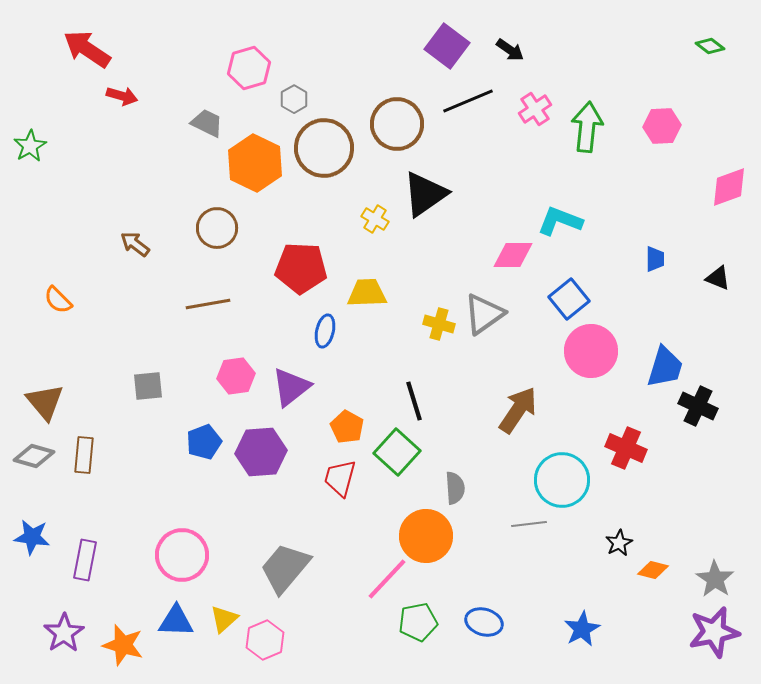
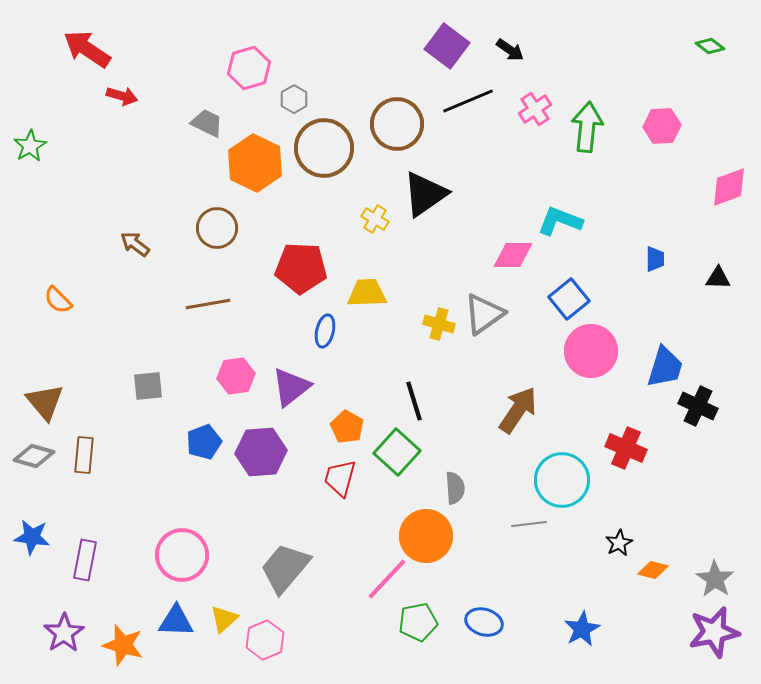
black triangle at (718, 278): rotated 20 degrees counterclockwise
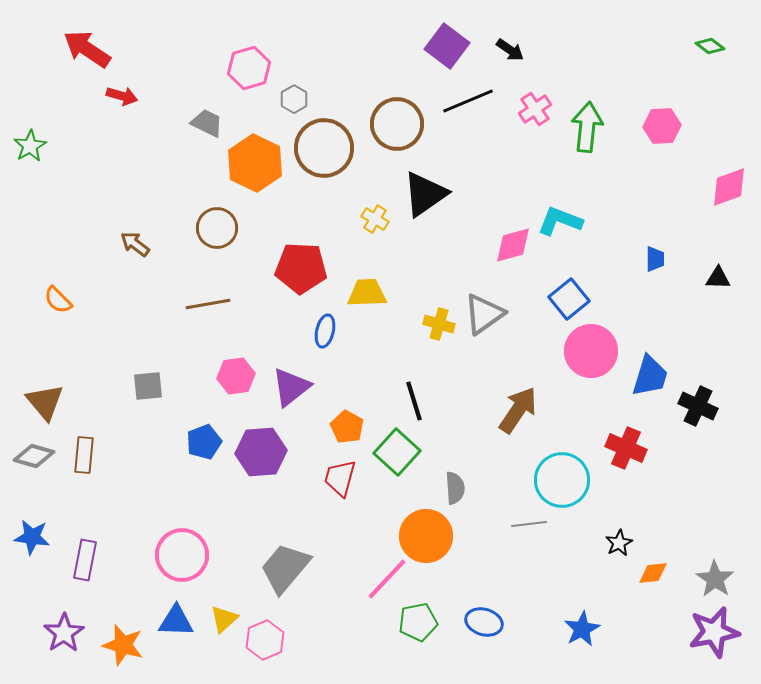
pink diamond at (513, 255): moved 10 px up; rotated 15 degrees counterclockwise
blue trapezoid at (665, 367): moved 15 px left, 9 px down
orange diamond at (653, 570): moved 3 px down; rotated 20 degrees counterclockwise
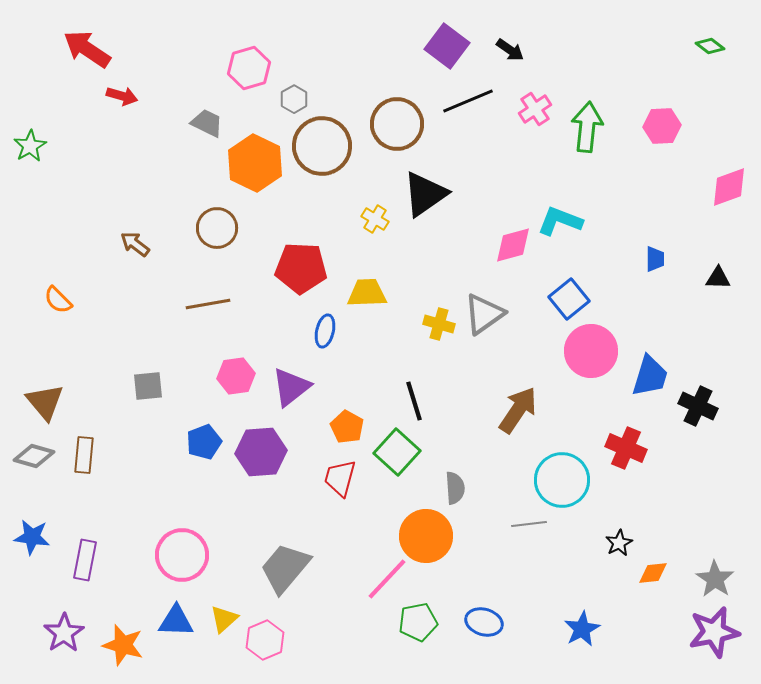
brown circle at (324, 148): moved 2 px left, 2 px up
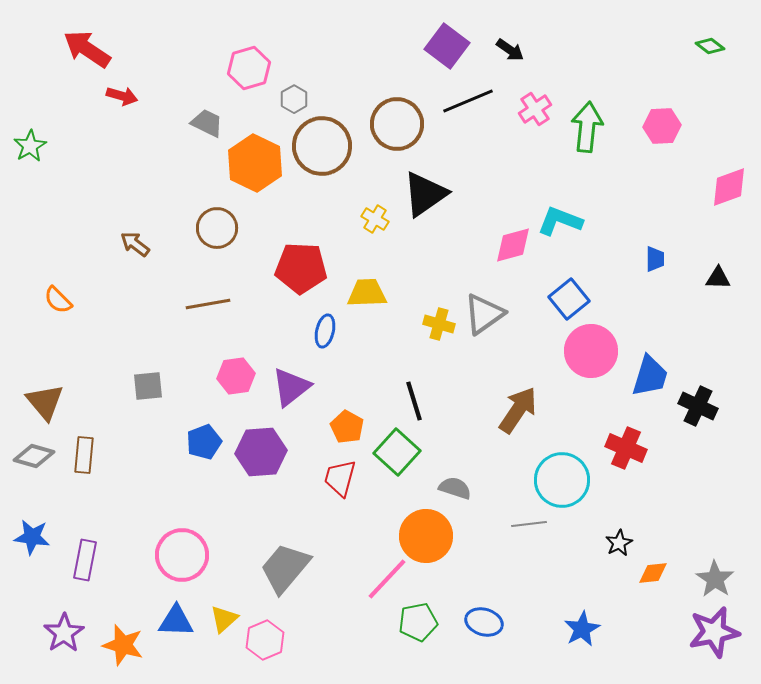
gray semicircle at (455, 488): rotated 68 degrees counterclockwise
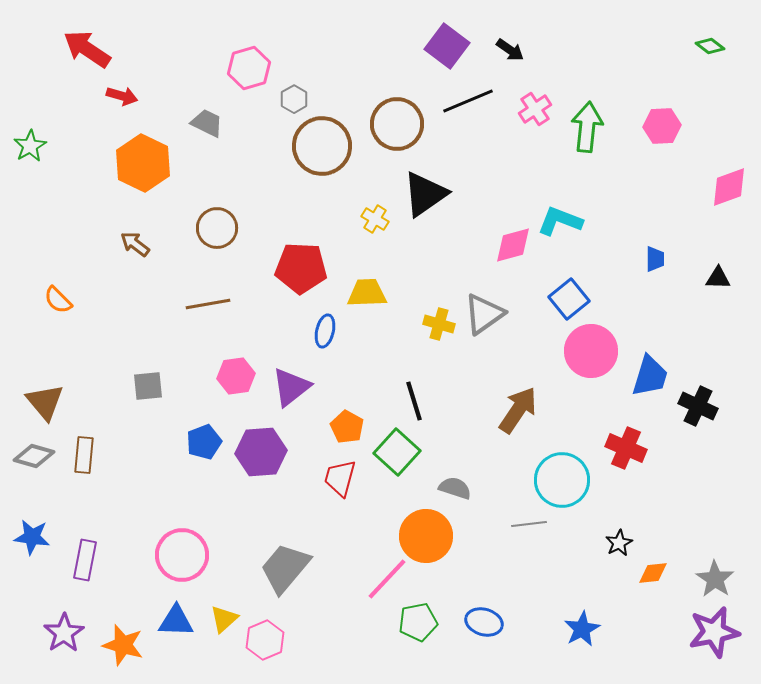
orange hexagon at (255, 163): moved 112 px left
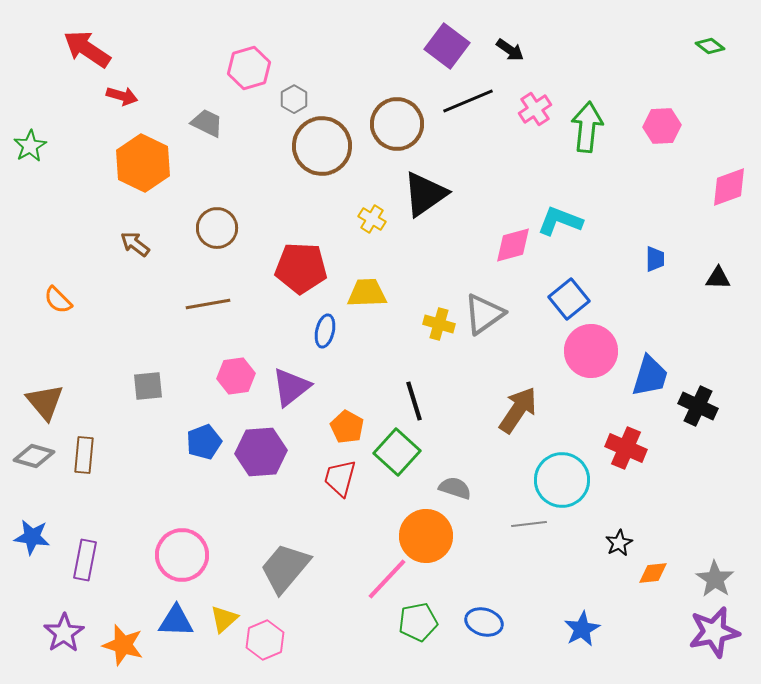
yellow cross at (375, 219): moved 3 px left
